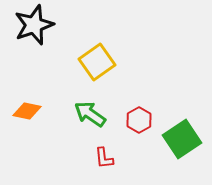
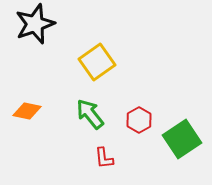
black star: moved 1 px right, 1 px up
green arrow: rotated 16 degrees clockwise
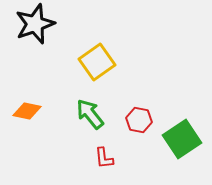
red hexagon: rotated 20 degrees counterclockwise
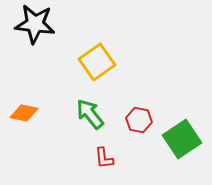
black star: rotated 27 degrees clockwise
orange diamond: moved 3 px left, 2 px down
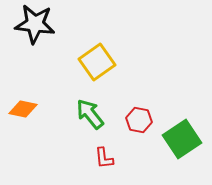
orange diamond: moved 1 px left, 4 px up
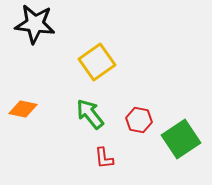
green square: moved 1 px left
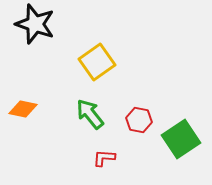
black star: rotated 12 degrees clockwise
red L-shape: rotated 100 degrees clockwise
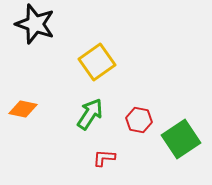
green arrow: rotated 72 degrees clockwise
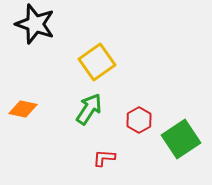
green arrow: moved 1 px left, 5 px up
red hexagon: rotated 20 degrees clockwise
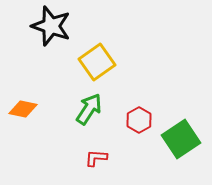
black star: moved 16 px right, 2 px down
red L-shape: moved 8 px left
